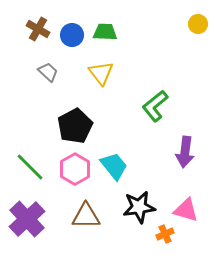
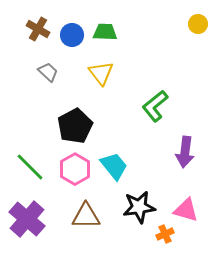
purple cross: rotated 6 degrees counterclockwise
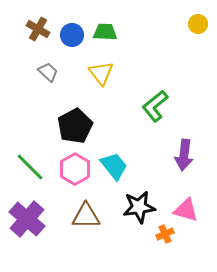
purple arrow: moved 1 px left, 3 px down
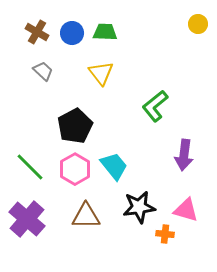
brown cross: moved 1 px left, 3 px down
blue circle: moved 2 px up
gray trapezoid: moved 5 px left, 1 px up
orange cross: rotated 30 degrees clockwise
